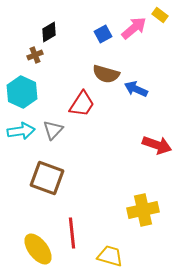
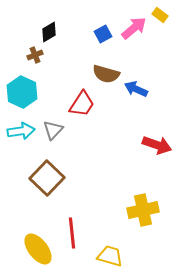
brown square: rotated 24 degrees clockwise
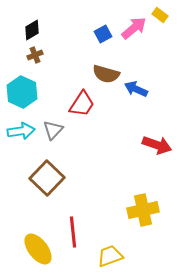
black diamond: moved 17 px left, 2 px up
red line: moved 1 px right, 1 px up
yellow trapezoid: rotated 36 degrees counterclockwise
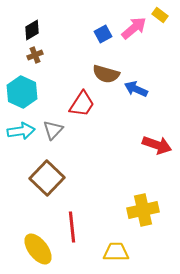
red line: moved 1 px left, 5 px up
yellow trapezoid: moved 6 px right, 4 px up; rotated 20 degrees clockwise
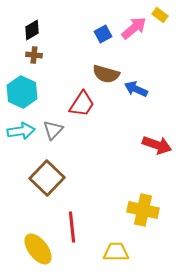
brown cross: moved 1 px left; rotated 28 degrees clockwise
yellow cross: rotated 24 degrees clockwise
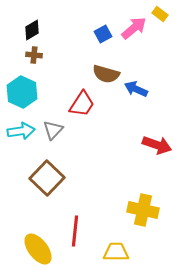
yellow rectangle: moved 1 px up
red line: moved 3 px right, 4 px down; rotated 12 degrees clockwise
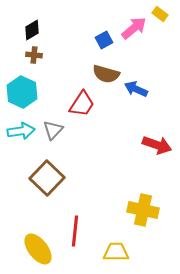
blue square: moved 1 px right, 6 px down
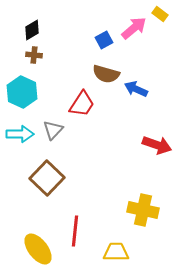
cyan arrow: moved 1 px left, 3 px down; rotated 8 degrees clockwise
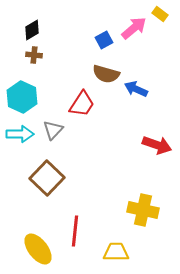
cyan hexagon: moved 5 px down
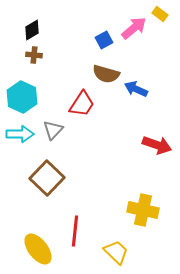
yellow trapezoid: rotated 44 degrees clockwise
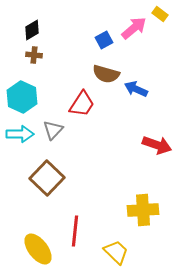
yellow cross: rotated 16 degrees counterclockwise
